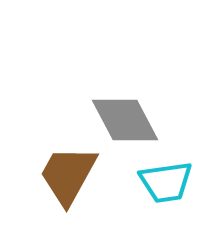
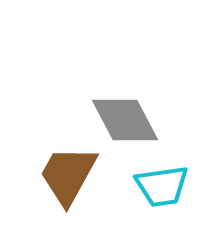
cyan trapezoid: moved 4 px left, 4 px down
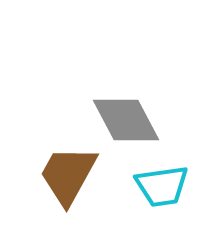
gray diamond: moved 1 px right
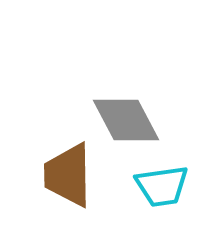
brown trapezoid: rotated 30 degrees counterclockwise
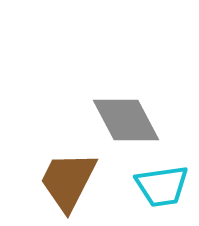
brown trapezoid: moved 6 px down; rotated 28 degrees clockwise
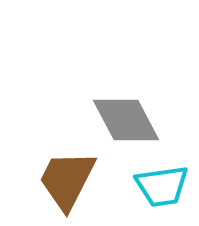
brown trapezoid: moved 1 px left, 1 px up
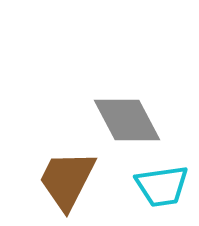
gray diamond: moved 1 px right
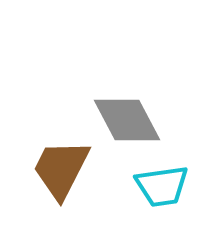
brown trapezoid: moved 6 px left, 11 px up
